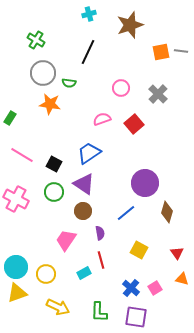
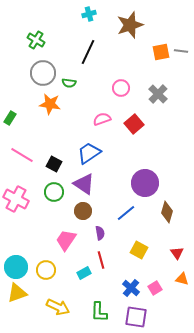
yellow circle: moved 4 px up
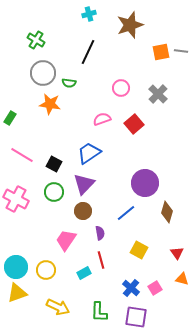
purple triangle: rotated 40 degrees clockwise
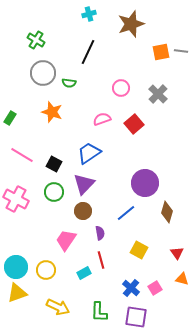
brown star: moved 1 px right, 1 px up
orange star: moved 2 px right, 8 px down; rotated 10 degrees clockwise
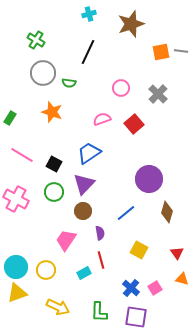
purple circle: moved 4 px right, 4 px up
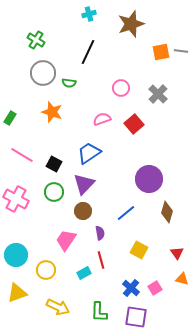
cyan circle: moved 12 px up
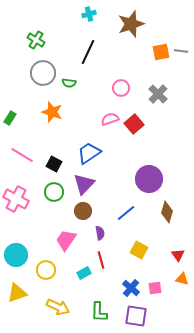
pink semicircle: moved 8 px right
red triangle: moved 1 px right, 2 px down
pink square: rotated 24 degrees clockwise
purple square: moved 1 px up
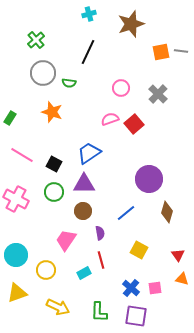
green cross: rotated 18 degrees clockwise
purple triangle: rotated 45 degrees clockwise
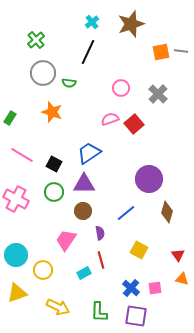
cyan cross: moved 3 px right, 8 px down; rotated 24 degrees counterclockwise
yellow circle: moved 3 px left
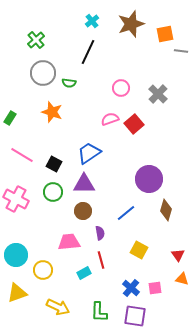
cyan cross: moved 1 px up
orange square: moved 4 px right, 18 px up
green circle: moved 1 px left
brown diamond: moved 1 px left, 2 px up
pink trapezoid: moved 3 px right, 2 px down; rotated 50 degrees clockwise
purple square: moved 1 px left
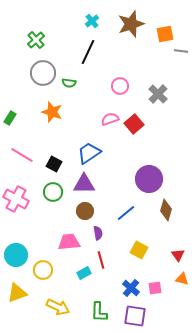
pink circle: moved 1 px left, 2 px up
brown circle: moved 2 px right
purple semicircle: moved 2 px left
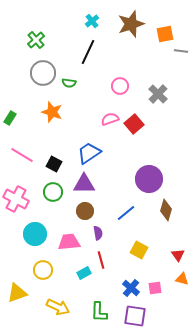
cyan circle: moved 19 px right, 21 px up
